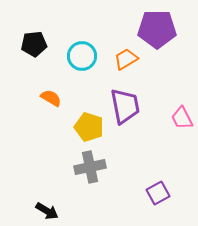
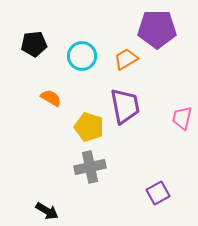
pink trapezoid: rotated 40 degrees clockwise
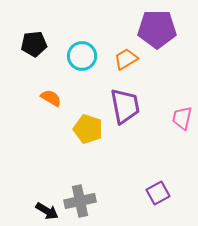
yellow pentagon: moved 1 px left, 2 px down
gray cross: moved 10 px left, 34 px down
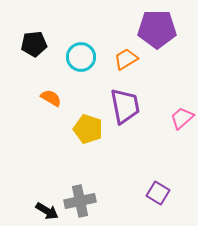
cyan circle: moved 1 px left, 1 px down
pink trapezoid: rotated 35 degrees clockwise
purple square: rotated 30 degrees counterclockwise
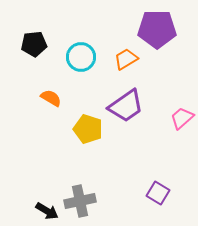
purple trapezoid: moved 1 px right; rotated 66 degrees clockwise
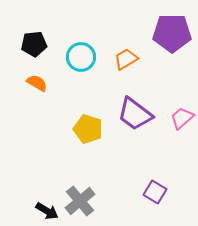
purple pentagon: moved 15 px right, 4 px down
orange semicircle: moved 14 px left, 15 px up
purple trapezoid: moved 9 px right, 8 px down; rotated 72 degrees clockwise
purple square: moved 3 px left, 1 px up
gray cross: rotated 28 degrees counterclockwise
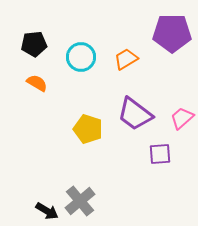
purple square: moved 5 px right, 38 px up; rotated 35 degrees counterclockwise
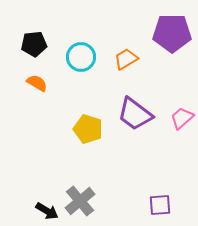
purple square: moved 51 px down
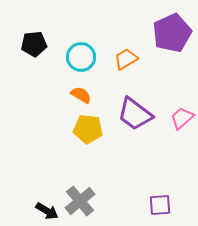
purple pentagon: rotated 24 degrees counterclockwise
orange semicircle: moved 44 px right, 12 px down
yellow pentagon: rotated 12 degrees counterclockwise
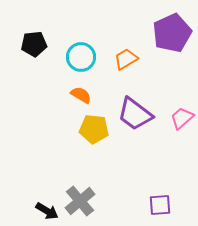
yellow pentagon: moved 6 px right
